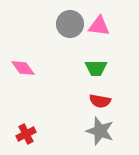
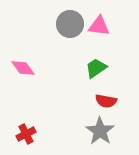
green trapezoid: rotated 145 degrees clockwise
red semicircle: moved 6 px right
gray star: rotated 16 degrees clockwise
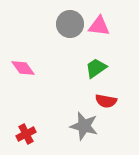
gray star: moved 16 px left, 5 px up; rotated 20 degrees counterclockwise
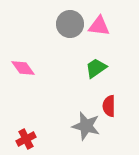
red semicircle: moved 3 px right, 5 px down; rotated 80 degrees clockwise
gray star: moved 2 px right
red cross: moved 5 px down
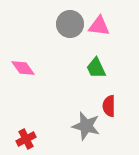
green trapezoid: rotated 80 degrees counterclockwise
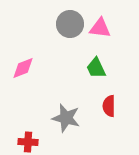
pink triangle: moved 1 px right, 2 px down
pink diamond: rotated 75 degrees counterclockwise
gray star: moved 20 px left, 8 px up
red cross: moved 2 px right, 3 px down; rotated 30 degrees clockwise
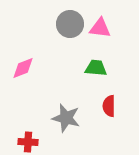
green trapezoid: rotated 120 degrees clockwise
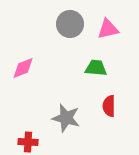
pink triangle: moved 8 px right, 1 px down; rotated 20 degrees counterclockwise
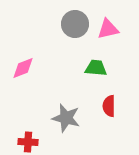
gray circle: moved 5 px right
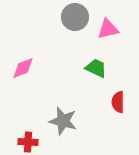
gray circle: moved 7 px up
green trapezoid: rotated 20 degrees clockwise
red semicircle: moved 9 px right, 4 px up
gray star: moved 3 px left, 3 px down
